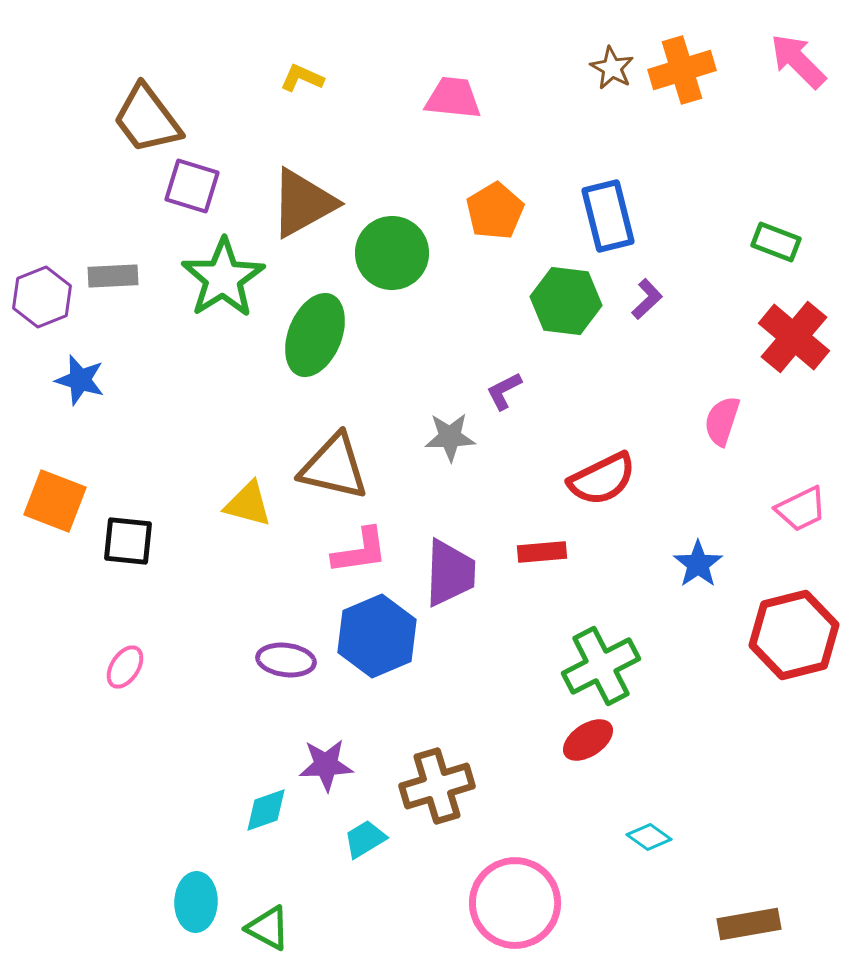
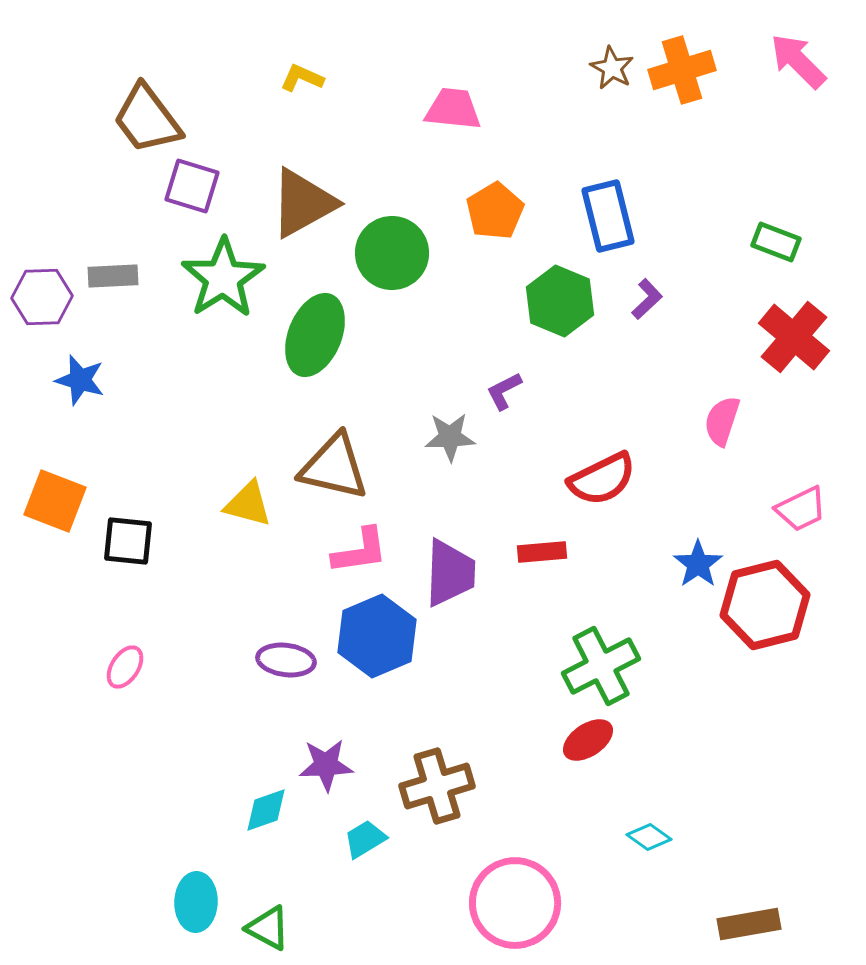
pink trapezoid at (453, 98): moved 11 px down
purple hexagon at (42, 297): rotated 20 degrees clockwise
green hexagon at (566, 301): moved 6 px left; rotated 16 degrees clockwise
red hexagon at (794, 635): moved 29 px left, 30 px up
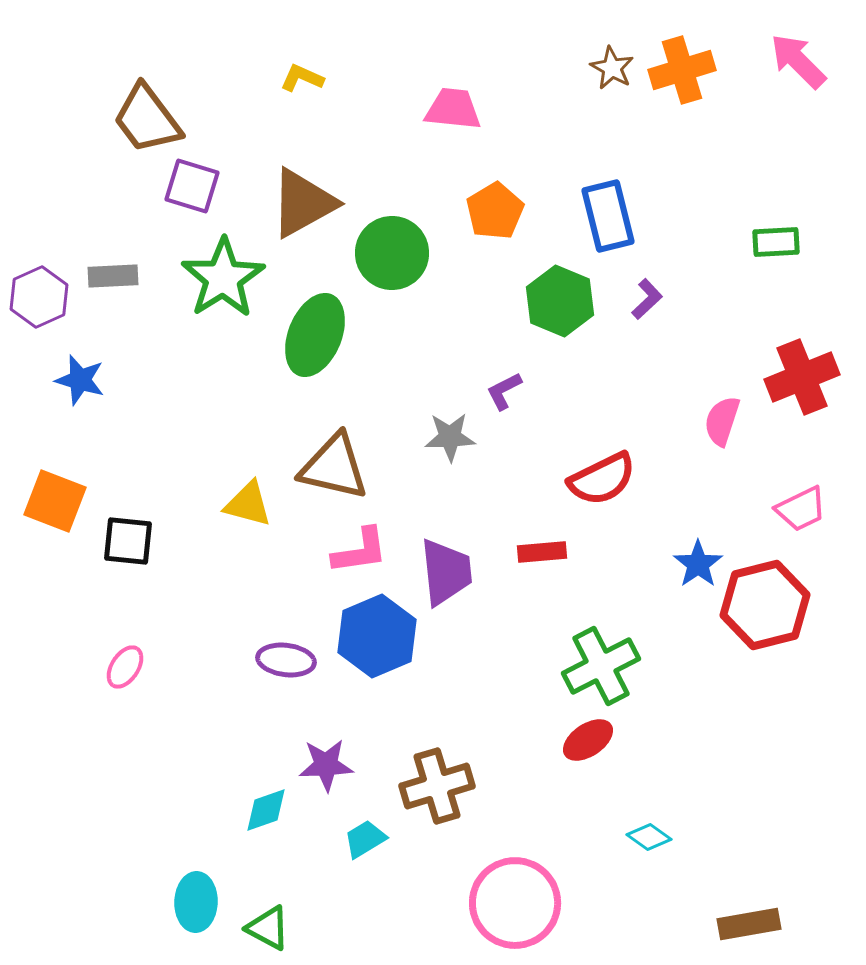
green rectangle at (776, 242): rotated 24 degrees counterclockwise
purple hexagon at (42, 297): moved 3 px left; rotated 22 degrees counterclockwise
red cross at (794, 337): moved 8 px right, 40 px down; rotated 28 degrees clockwise
purple trapezoid at (450, 573): moved 4 px left, 1 px up; rotated 8 degrees counterclockwise
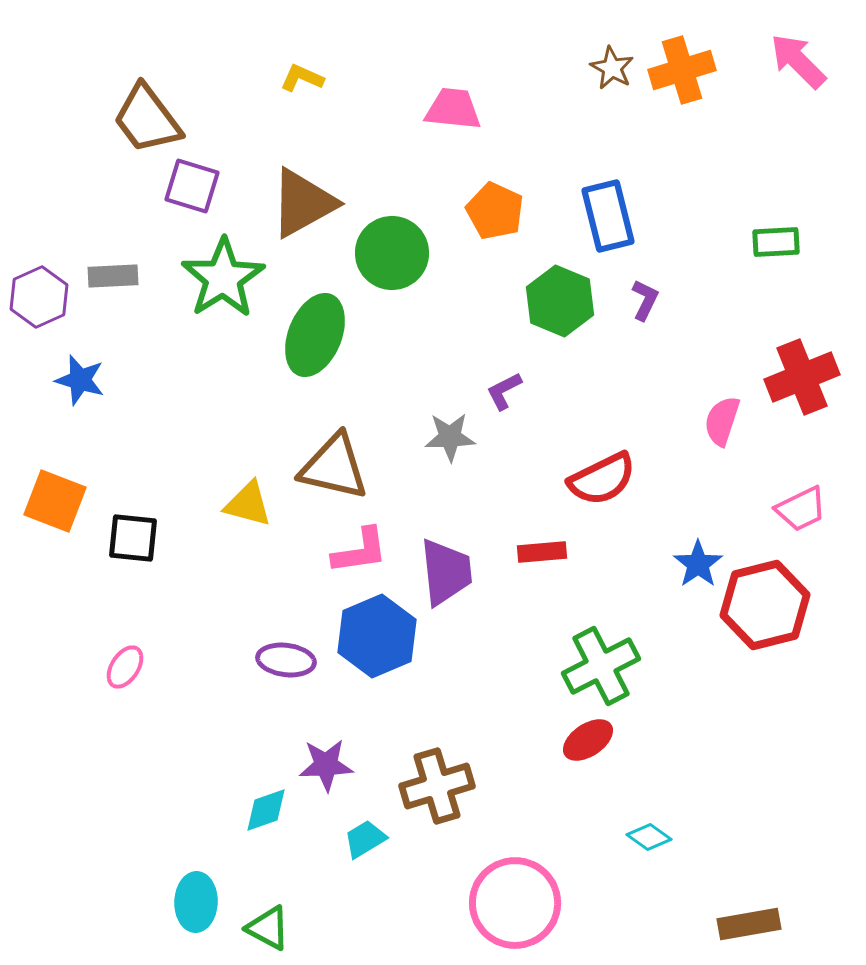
orange pentagon at (495, 211): rotated 16 degrees counterclockwise
purple L-shape at (647, 299): moved 2 px left, 1 px down; rotated 21 degrees counterclockwise
black square at (128, 541): moved 5 px right, 3 px up
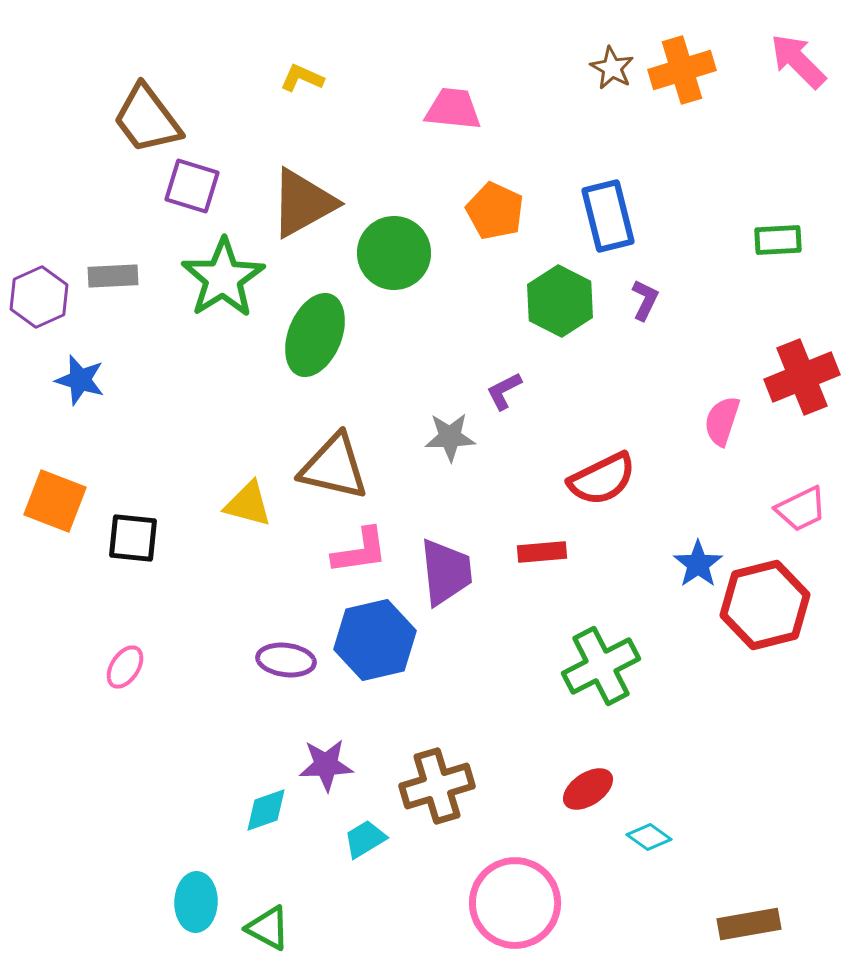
green rectangle at (776, 242): moved 2 px right, 2 px up
green circle at (392, 253): moved 2 px right
green hexagon at (560, 301): rotated 4 degrees clockwise
blue hexagon at (377, 636): moved 2 px left, 4 px down; rotated 10 degrees clockwise
red ellipse at (588, 740): moved 49 px down
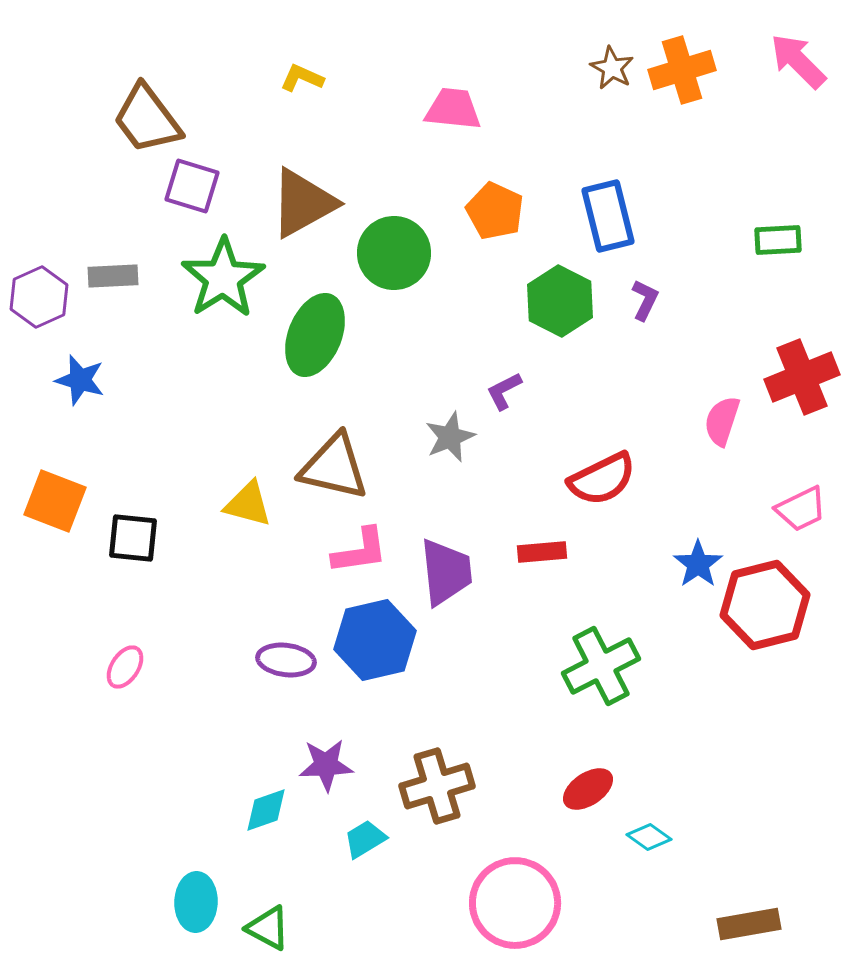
gray star at (450, 437): rotated 21 degrees counterclockwise
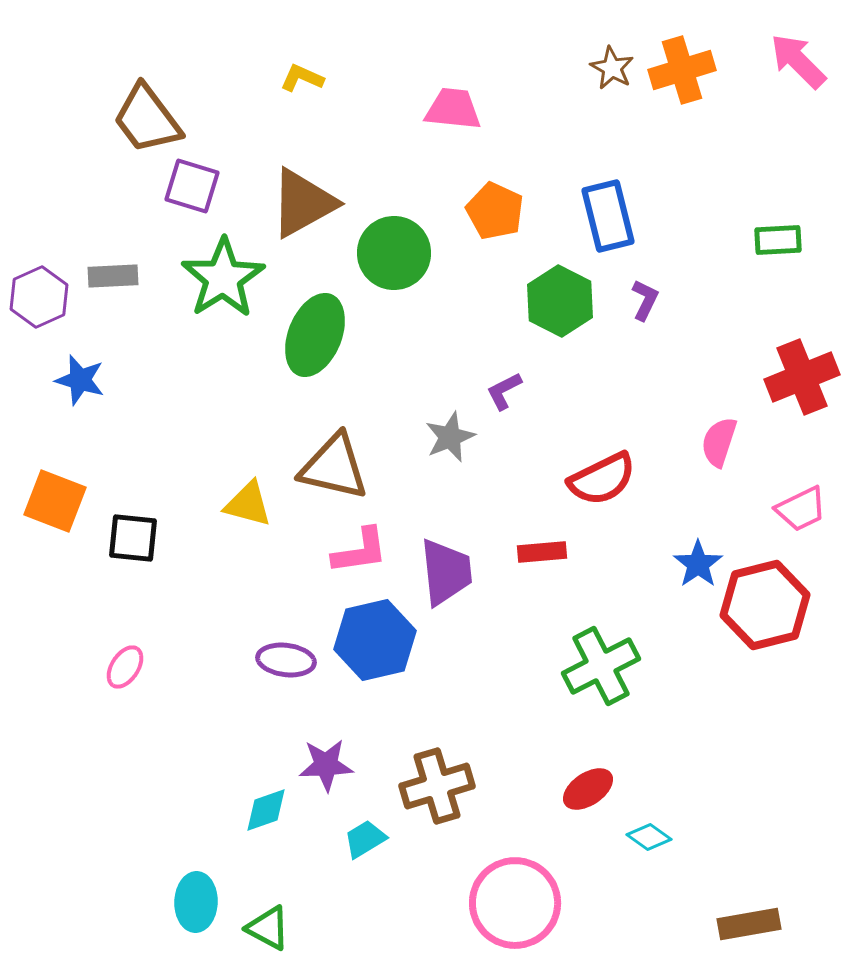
pink semicircle at (722, 421): moved 3 px left, 21 px down
